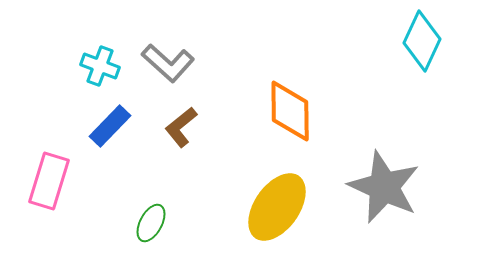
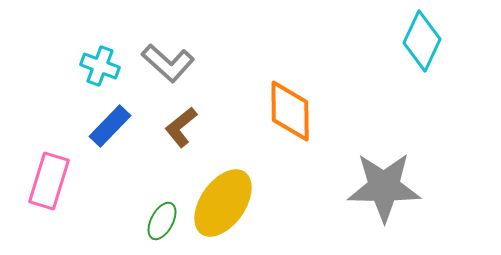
gray star: rotated 24 degrees counterclockwise
yellow ellipse: moved 54 px left, 4 px up
green ellipse: moved 11 px right, 2 px up
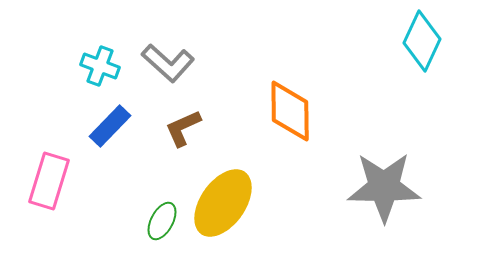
brown L-shape: moved 2 px right, 1 px down; rotated 15 degrees clockwise
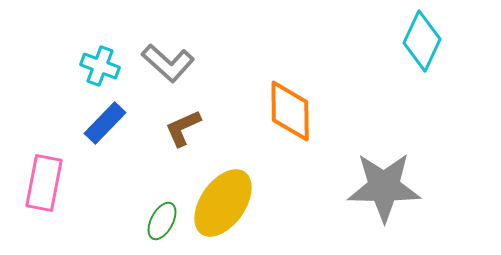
blue rectangle: moved 5 px left, 3 px up
pink rectangle: moved 5 px left, 2 px down; rotated 6 degrees counterclockwise
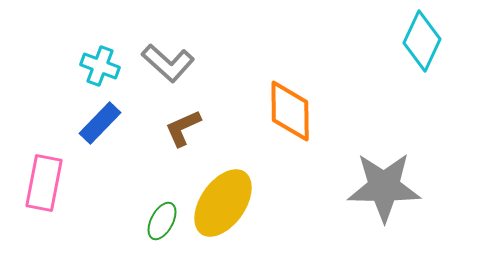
blue rectangle: moved 5 px left
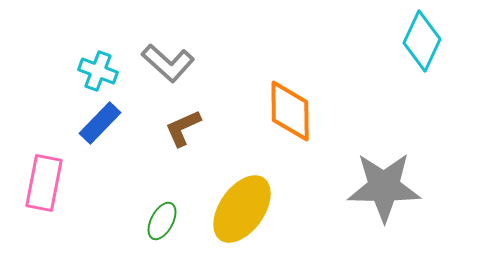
cyan cross: moved 2 px left, 5 px down
yellow ellipse: moved 19 px right, 6 px down
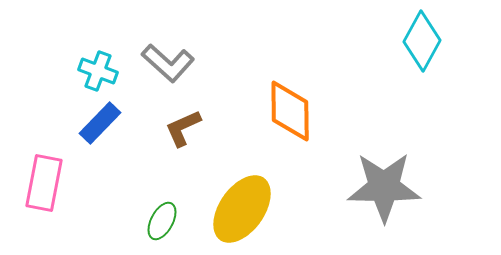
cyan diamond: rotated 4 degrees clockwise
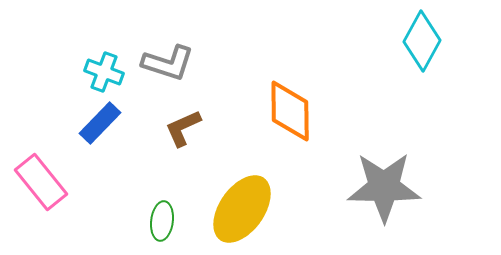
gray L-shape: rotated 24 degrees counterclockwise
cyan cross: moved 6 px right, 1 px down
pink rectangle: moved 3 px left, 1 px up; rotated 50 degrees counterclockwise
green ellipse: rotated 21 degrees counterclockwise
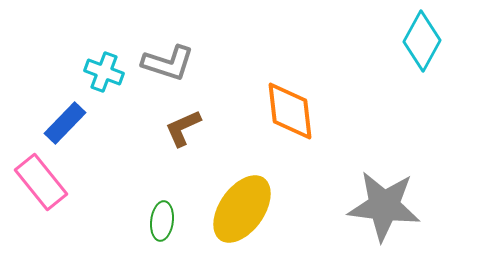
orange diamond: rotated 6 degrees counterclockwise
blue rectangle: moved 35 px left
gray star: moved 19 px down; rotated 6 degrees clockwise
